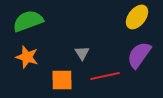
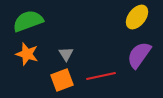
gray triangle: moved 16 px left, 1 px down
orange star: moved 3 px up
red line: moved 4 px left
orange square: rotated 20 degrees counterclockwise
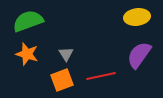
yellow ellipse: rotated 45 degrees clockwise
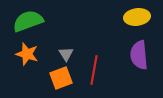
purple semicircle: rotated 40 degrees counterclockwise
red line: moved 7 px left, 6 px up; rotated 68 degrees counterclockwise
orange square: moved 1 px left, 2 px up
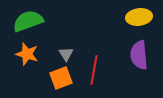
yellow ellipse: moved 2 px right
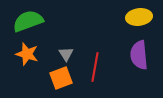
red line: moved 1 px right, 3 px up
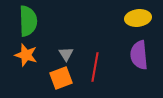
yellow ellipse: moved 1 px left, 1 px down
green semicircle: rotated 108 degrees clockwise
orange star: moved 1 px left, 1 px down
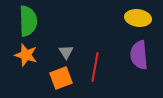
yellow ellipse: rotated 15 degrees clockwise
gray triangle: moved 2 px up
